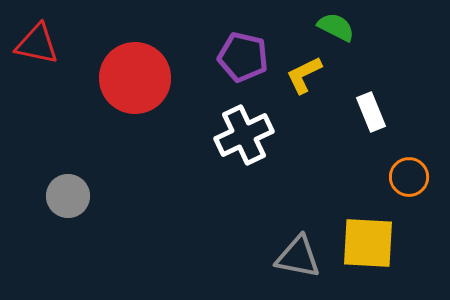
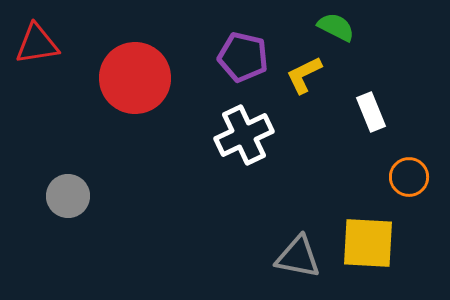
red triangle: rotated 21 degrees counterclockwise
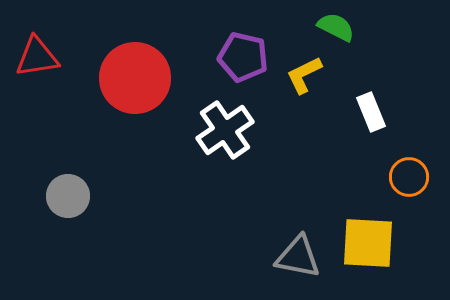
red triangle: moved 13 px down
white cross: moved 19 px left, 5 px up; rotated 10 degrees counterclockwise
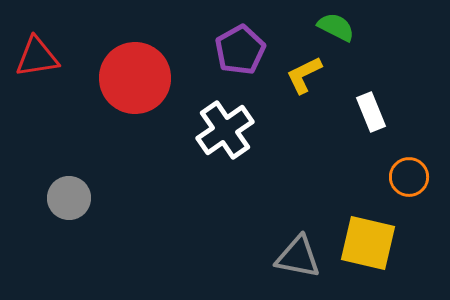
purple pentagon: moved 3 px left, 7 px up; rotated 30 degrees clockwise
gray circle: moved 1 px right, 2 px down
yellow square: rotated 10 degrees clockwise
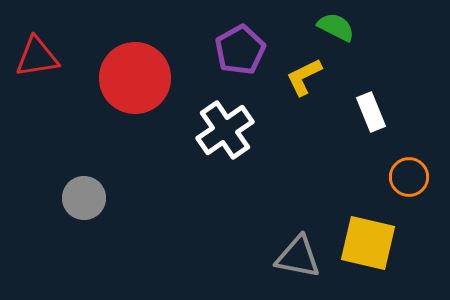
yellow L-shape: moved 2 px down
gray circle: moved 15 px right
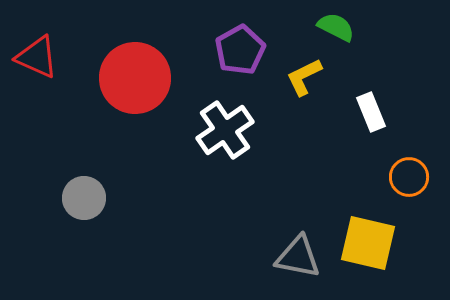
red triangle: rotated 33 degrees clockwise
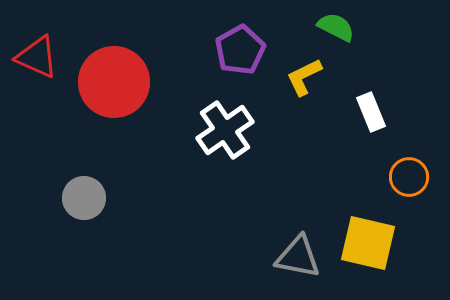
red circle: moved 21 px left, 4 px down
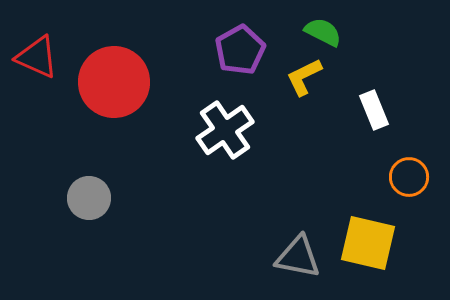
green semicircle: moved 13 px left, 5 px down
white rectangle: moved 3 px right, 2 px up
gray circle: moved 5 px right
